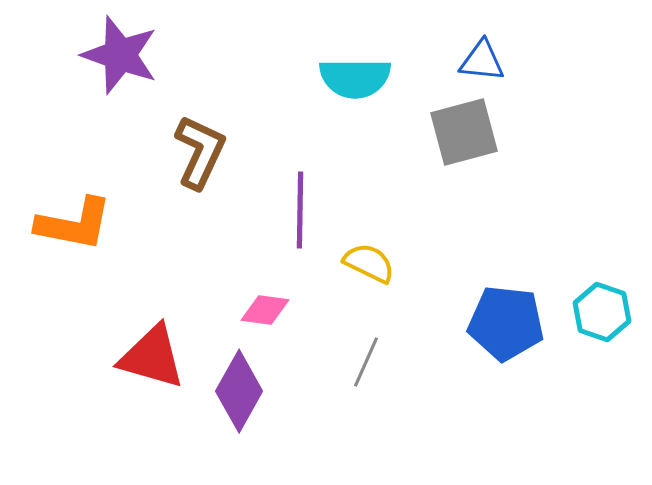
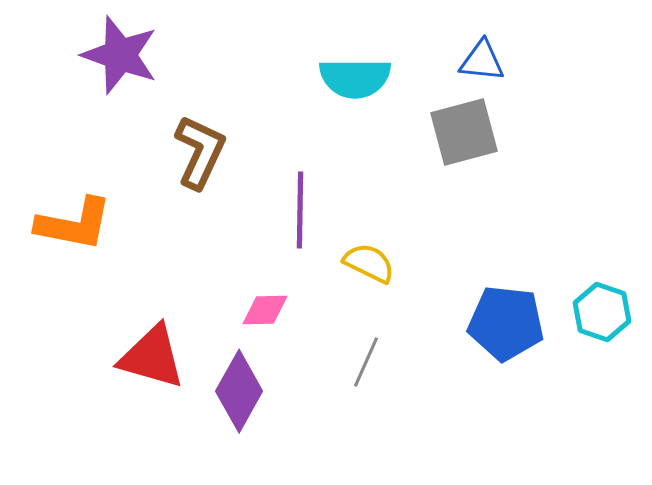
pink diamond: rotated 9 degrees counterclockwise
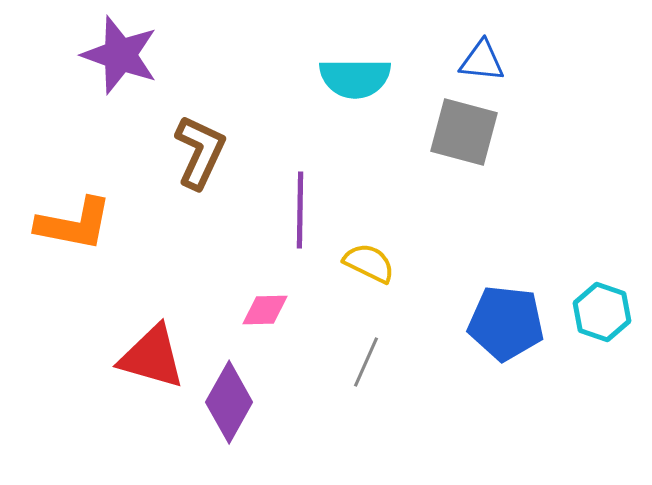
gray square: rotated 30 degrees clockwise
purple diamond: moved 10 px left, 11 px down
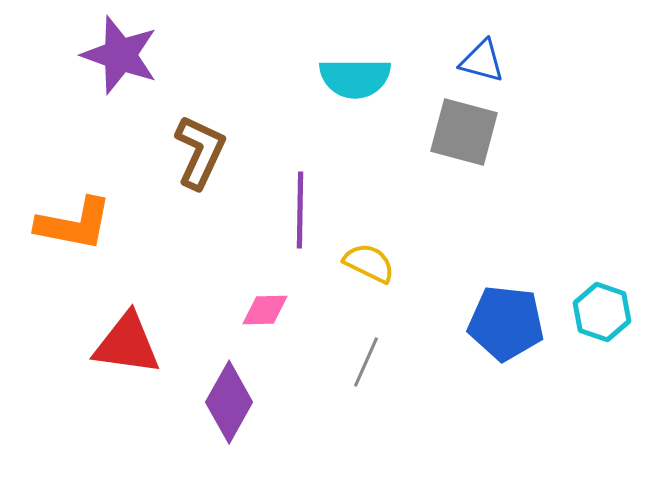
blue triangle: rotated 9 degrees clockwise
red triangle: moved 25 px left, 13 px up; rotated 8 degrees counterclockwise
